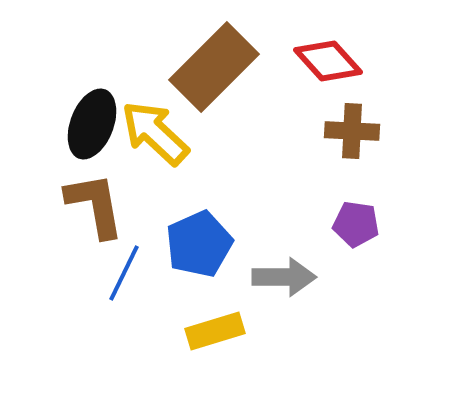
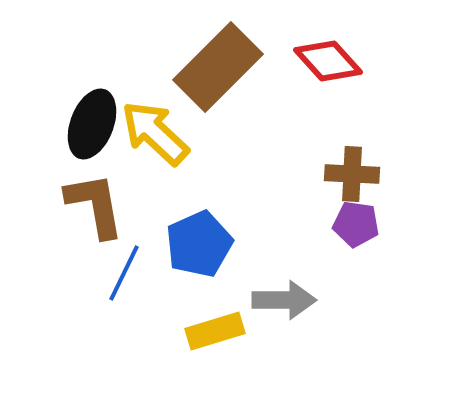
brown rectangle: moved 4 px right
brown cross: moved 43 px down
gray arrow: moved 23 px down
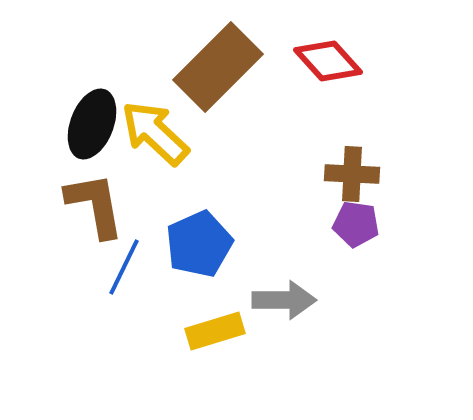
blue line: moved 6 px up
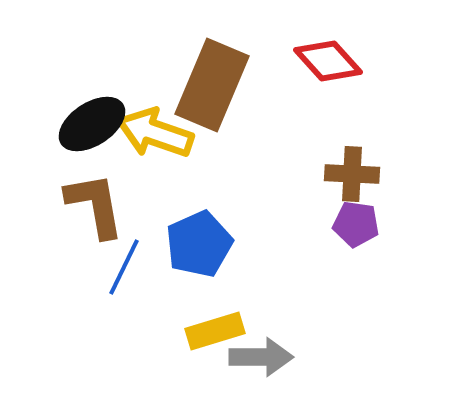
brown rectangle: moved 6 px left, 18 px down; rotated 22 degrees counterclockwise
black ellipse: rotated 36 degrees clockwise
yellow arrow: rotated 24 degrees counterclockwise
gray arrow: moved 23 px left, 57 px down
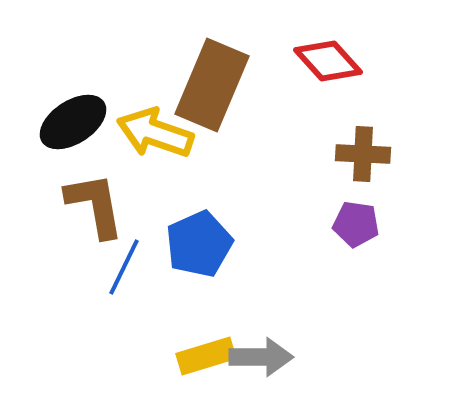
black ellipse: moved 19 px left, 2 px up
brown cross: moved 11 px right, 20 px up
yellow rectangle: moved 9 px left, 25 px down
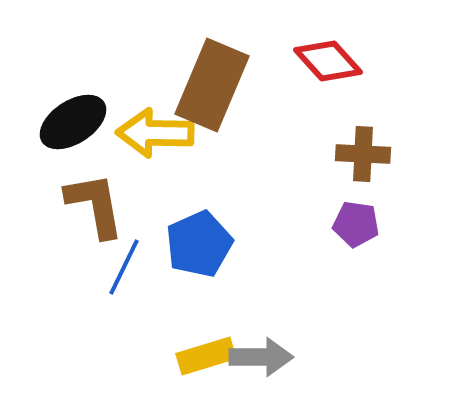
yellow arrow: rotated 18 degrees counterclockwise
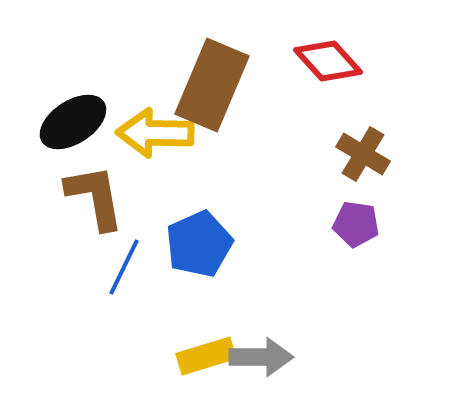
brown cross: rotated 28 degrees clockwise
brown L-shape: moved 8 px up
